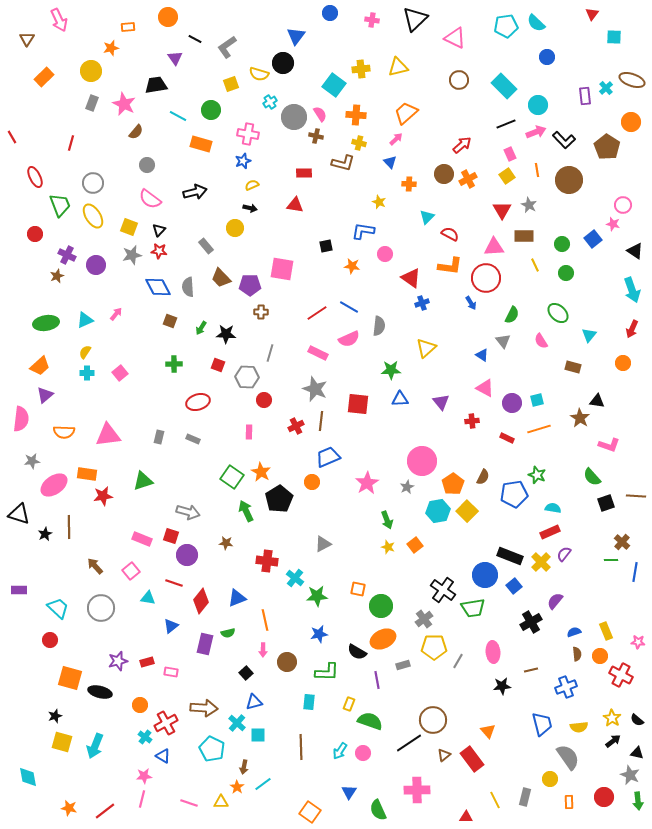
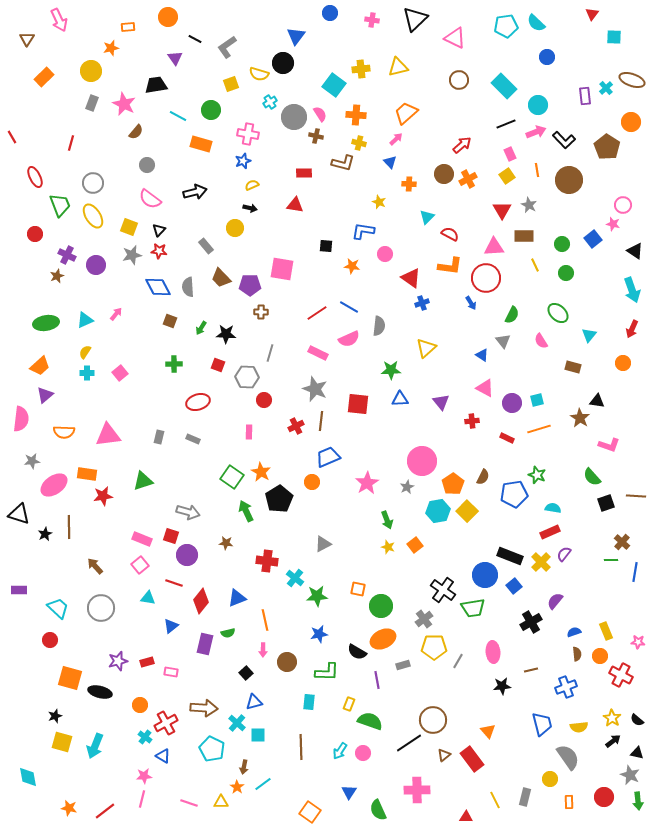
black square at (326, 246): rotated 16 degrees clockwise
pink square at (131, 571): moved 9 px right, 6 px up
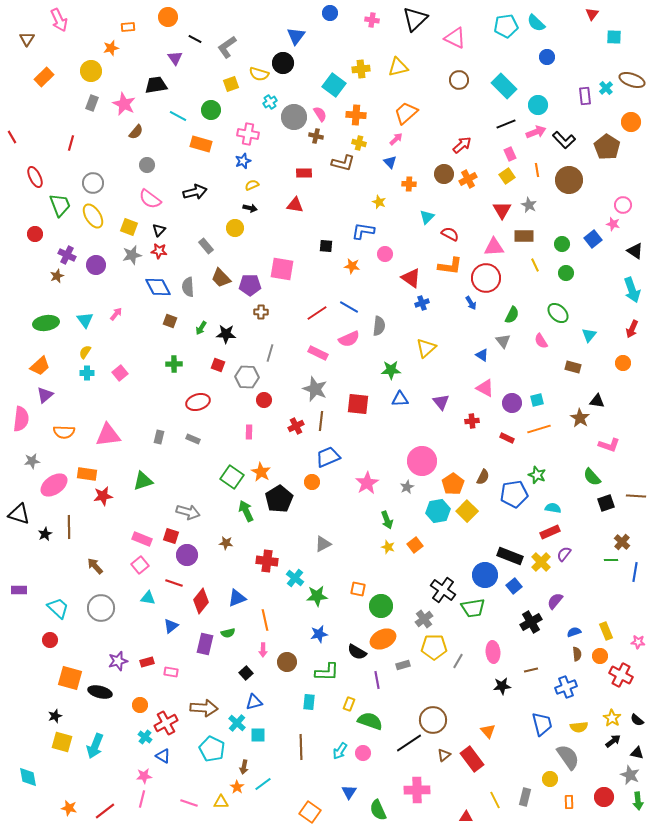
cyan triangle at (85, 320): rotated 42 degrees counterclockwise
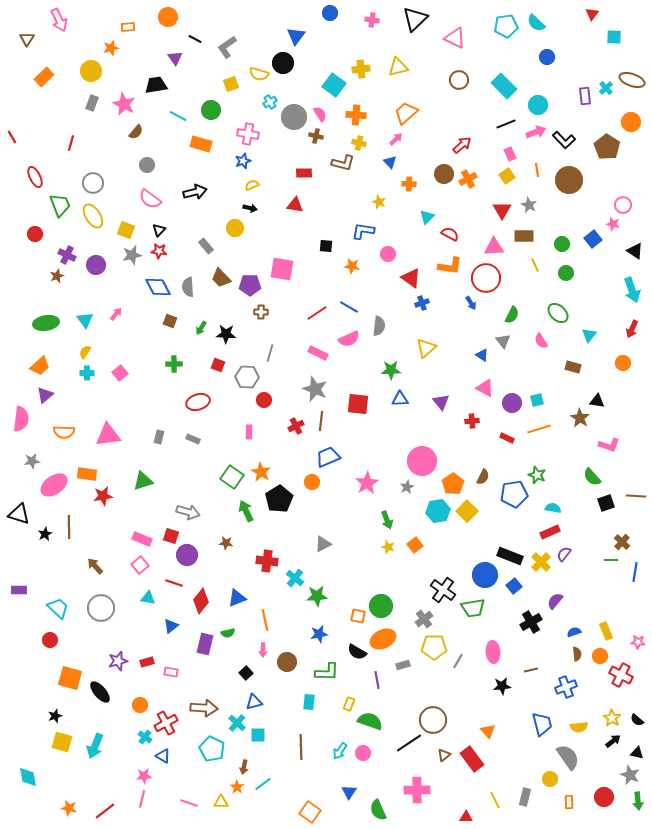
yellow square at (129, 227): moved 3 px left, 3 px down
pink circle at (385, 254): moved 3 px right
orange square at (358, 589): moved 27 px down
black ellipse at (100, 692): rotated 35 degrees clockwise
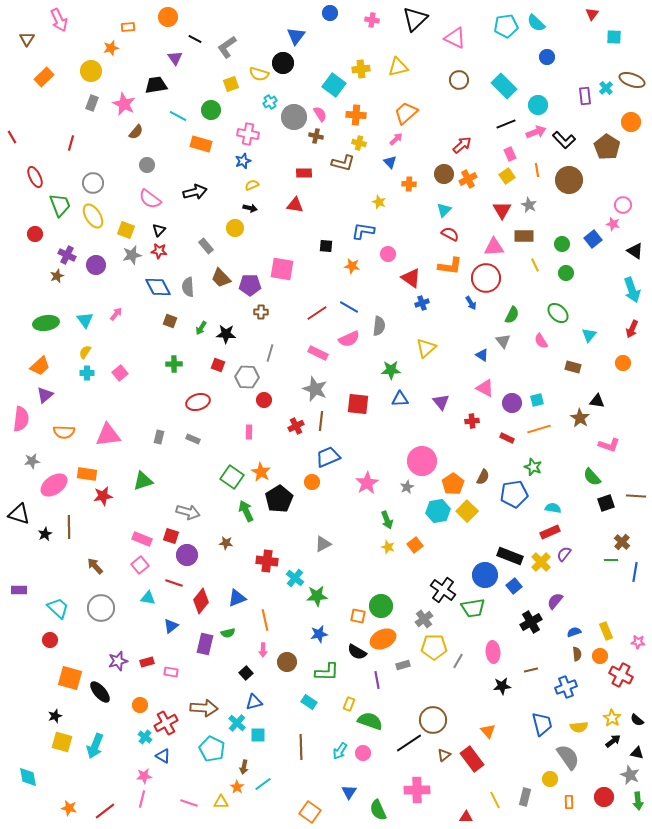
cyan triangle at (427, 217): moved 17 px right, 7 px up
green star at (537, 475): moved 4 px left, 8 px up
cyan rectangle at (309, 702): rotated 63 degrees counterclockwise
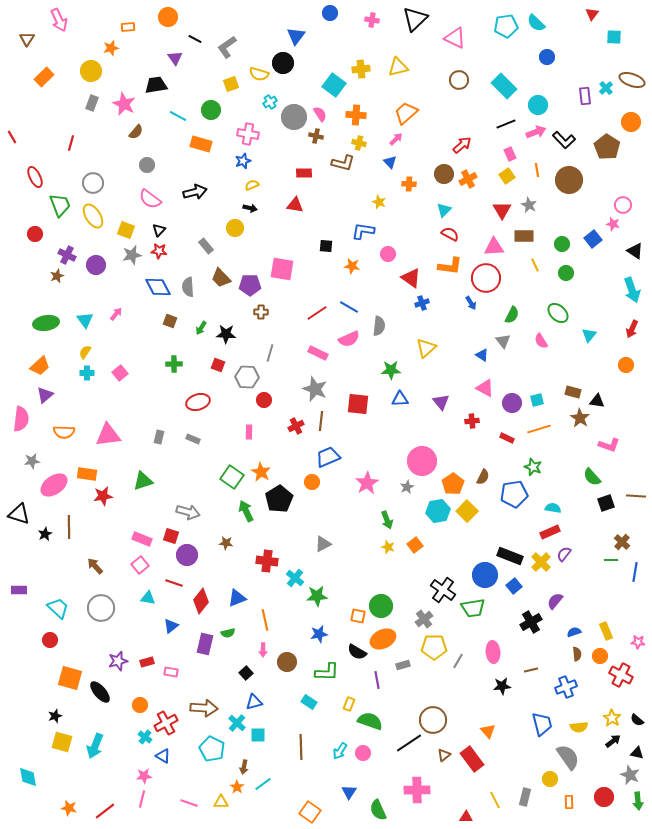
orange circle at (623, 363): moved 3 px right, 2 px down
brown rectangle at (573, 367): moved 25 px down
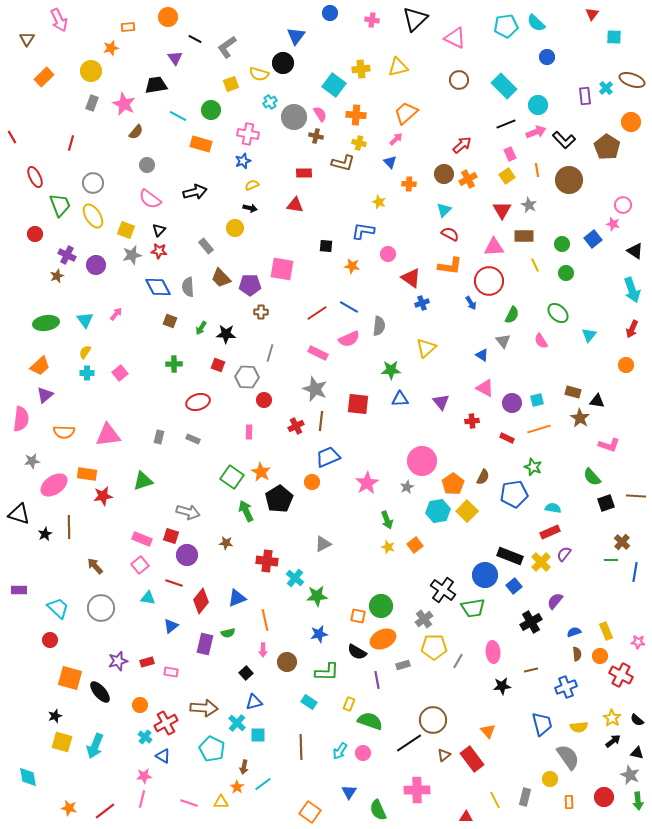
red circle at (486, 278): moved 3 px right, 3 px down
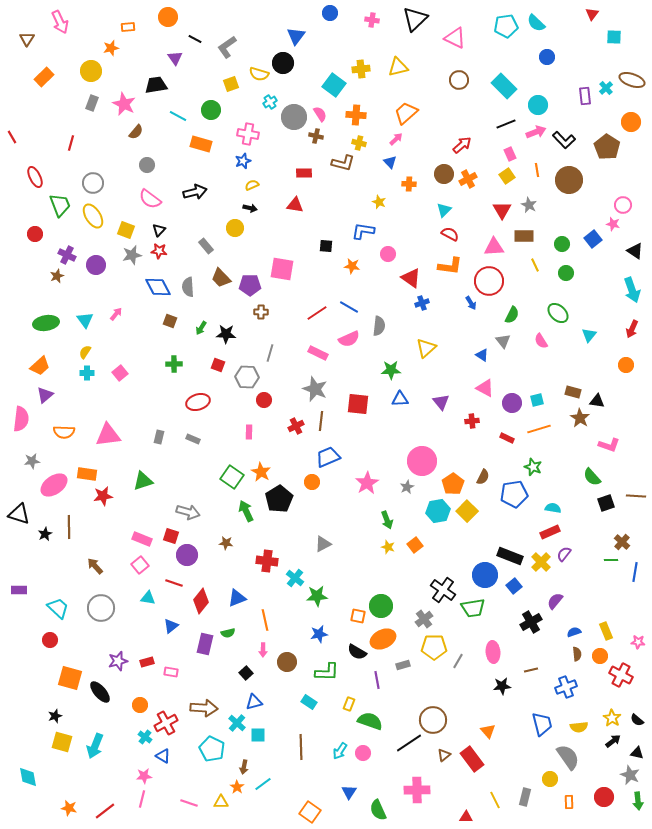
pink arrow at (59, 20): moved 1 px right, 2 px down
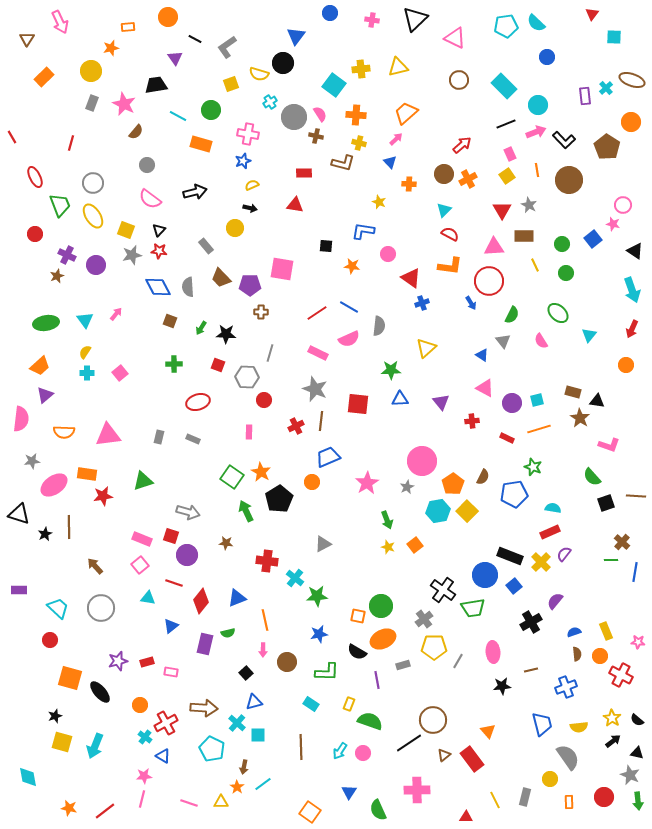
cyan rectangle at (309, 702): moved 2 px right, 2 px down
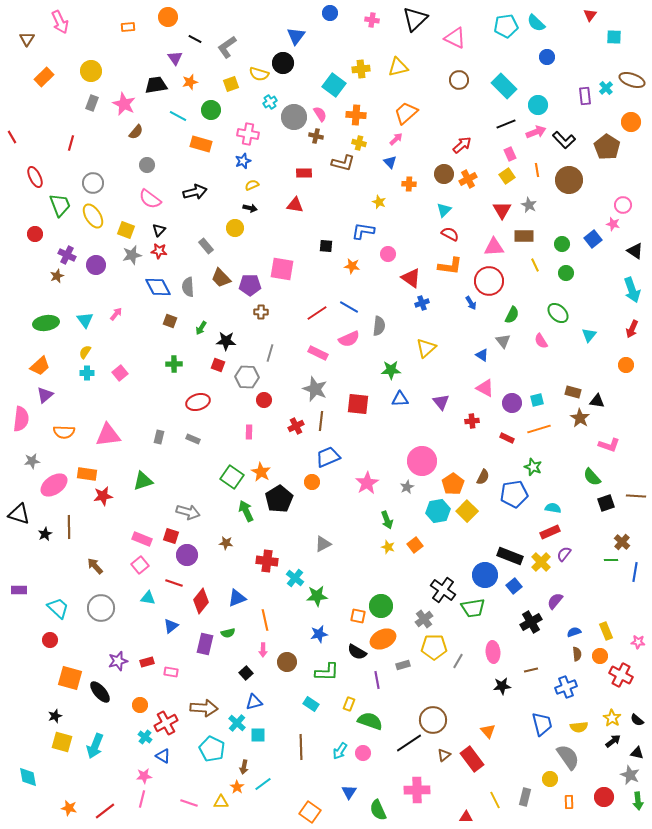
red triangle at (592, 14): moved 2 px left, 1 px down
orange star at (111, 48): moved 79 px right, 34 px down
black star at (226, 334): moved 7 px down
